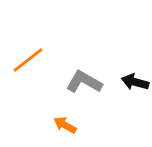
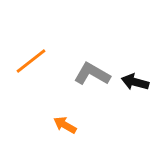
orange line: moved 3 px right, 1 px down
gray L-shape: moved 8 px right, 8 px up
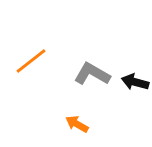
orange arrow: moved 12 px right, 1 px up
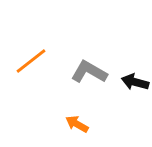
gray L-shape: moved 3 px left, 2 px up
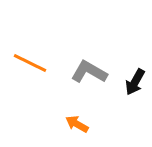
orange line: moved 1 px left, 2 px down; rotated 64 degrees clockwise
black arrow: rotated 76 degrees counterclockwise
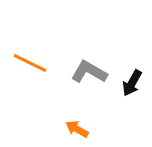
black arrow: moved 3 px left, 1 px down
orange arrow: moved 5 px down
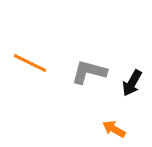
gray L-shape: rotated 15 degrees counterclockwise
orange arrow: moved 37 px right
